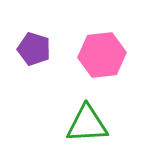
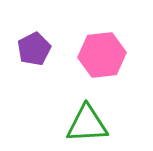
purple pentagon: rotated 28 degrees clockwise
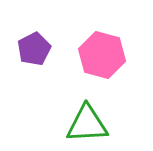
pink hexagon: rotated 21 degrees clockwise
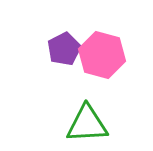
purple pentagon: moved 30 px right
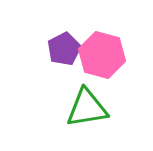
green triangle: moved 16 px up; rotated 6 degrees counterclockwise
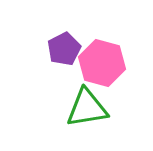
pink hexagon: moved 8 px down
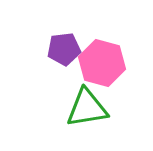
purple pentagon: rotated 20 degrees clockwise
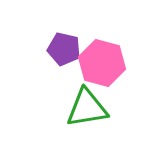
purple pentagon: rotated 20 degrees clockwise
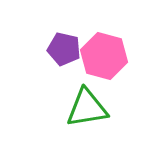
pink hexagon: moved 2 px right, 7 px up
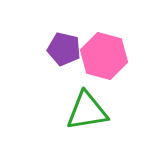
green triangle: moved 3 px down
